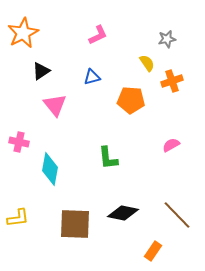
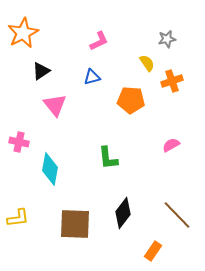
pink L-shape: moved 1 px right, 6 px down
black diamond: rotated 64 degrees counterclockwise
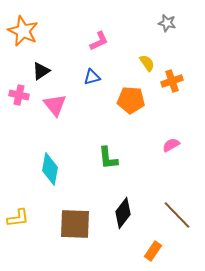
orange star: moved 2 px up; rotated 20 degrees counterclockwise
gray star: moved 16 px up; rotated 24 degrees clockwise
pink cross: moved 47 px up
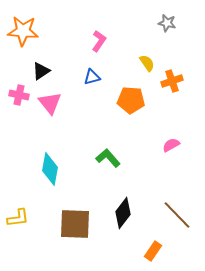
orange star: rotated 20 degrees counterclockwise
pink L-shape: rotated 30 degrees counterclockwise
pink triangle: moved 5 px left, 2 px up
green L-shape: rotated 145 degrees clockwise
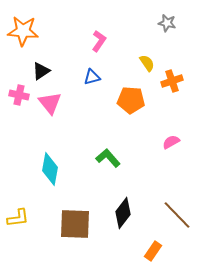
pink semicircle: moved 3 px up
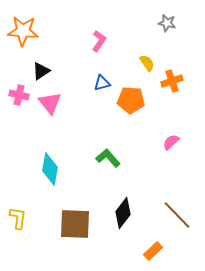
blue triangle: moved 10 px right, 6 px down
pink semicircle: rotated 12 degrees counterclockwise
yellow L-shape: rotated 75 degrees counterclockwise
orange rectangle: rotated 12 degrees clockwise
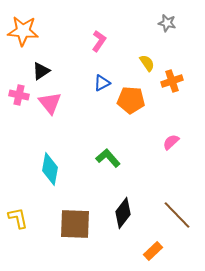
blue triangle: rotated 12 degrees counterclockwise
yellow L-shape: rotated 20 degrees counterclockwise
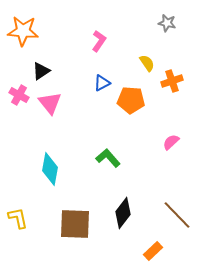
pink cross: rotated 18 degrees clockwise
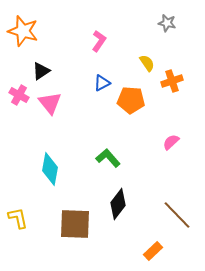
orange star: rotated 12 degrees clockwise
black diamond: moved 5 px left, 9 px up
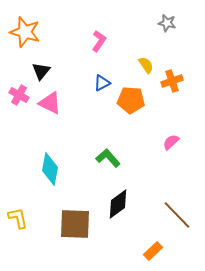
orange star: moved 2 px right, 1 px down
yellow semicircle: moved 1 px left, 2 px down
black triangle: rotated 18 degrees counterclockwise
pink triangle: rotated 25 degrees counterclockwise
black diamond: rotated 16 degrees clockwise
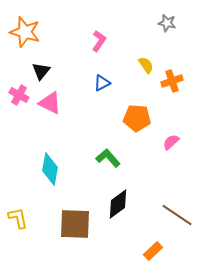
orange pentagon: moved 6 px right, 18 px down
brown line: rotated 12 degrees counterclockwise
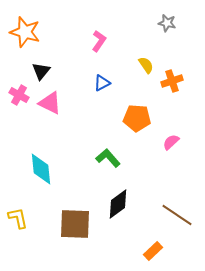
cyan diamond: moved 9 px left; rotated 16 degrees counterclockwise
